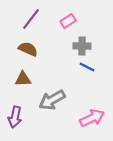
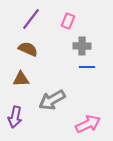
pink rectangle: rotated 35 degrees counterclockwise
blue line: rotated 28 degrees counterclockwise
brown triangle: moved 2 px left
pink arrow: moved 4 px left, 6 px down
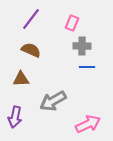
pink rectangle: moved 4 px right, 2 px down
brown semicircle: moved 3 px right, 1 px down
gray arrow: moved 1 px right, 1 px down
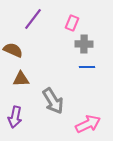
purple line: moved 2 px right
gray cross: moved 2 px right, 2 px up
brown semicircle: moved 18 px left
gray arrow: rotated 92 degrees counterclockwise
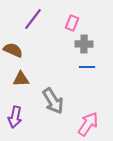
pink arrow: rotated 30 degrees counterclockwise
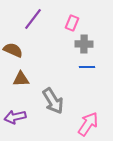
purple arrow: rotated 65 degrees clockwise
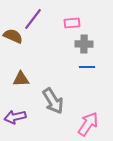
pink rectangle: rotated 63 degrees clockwise
brown semicircle: moved 14 px up
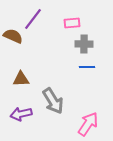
purple arrow: moved 6 px right, 3 px up
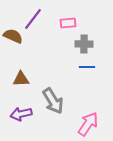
pink rectangle: moved 4 px left
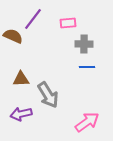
gray arrow: moved 5 px left, 6 px up
pink arrow: moved 1 px left, 2 px up; rotated 20 degrees clockwise
